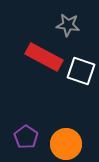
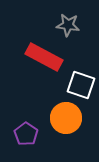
white square: moved 14 px down
purple pentagon: moved 3 px up
orange circle: moved 26 px up
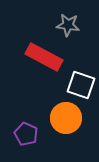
purple pentagon: rotated 10 degrees counterclockwise
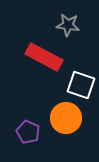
purple pentagon: moved 2 px right, 2 px up
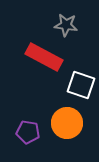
gray star: moved 2 px left
orange circle: moved 1 px right, 5 px down
purple pentagon: rotated 15 degrees counterclockwise
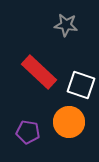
red rectangle: moved 5 px left, 15 px down; rotated 15 degrees clockwise
orange circle: moved 2 px right, 1 px up
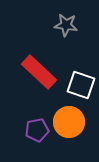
purple pentagon: moved 9 px right, 2 px up; rotated 20 degrees counterclockwise
